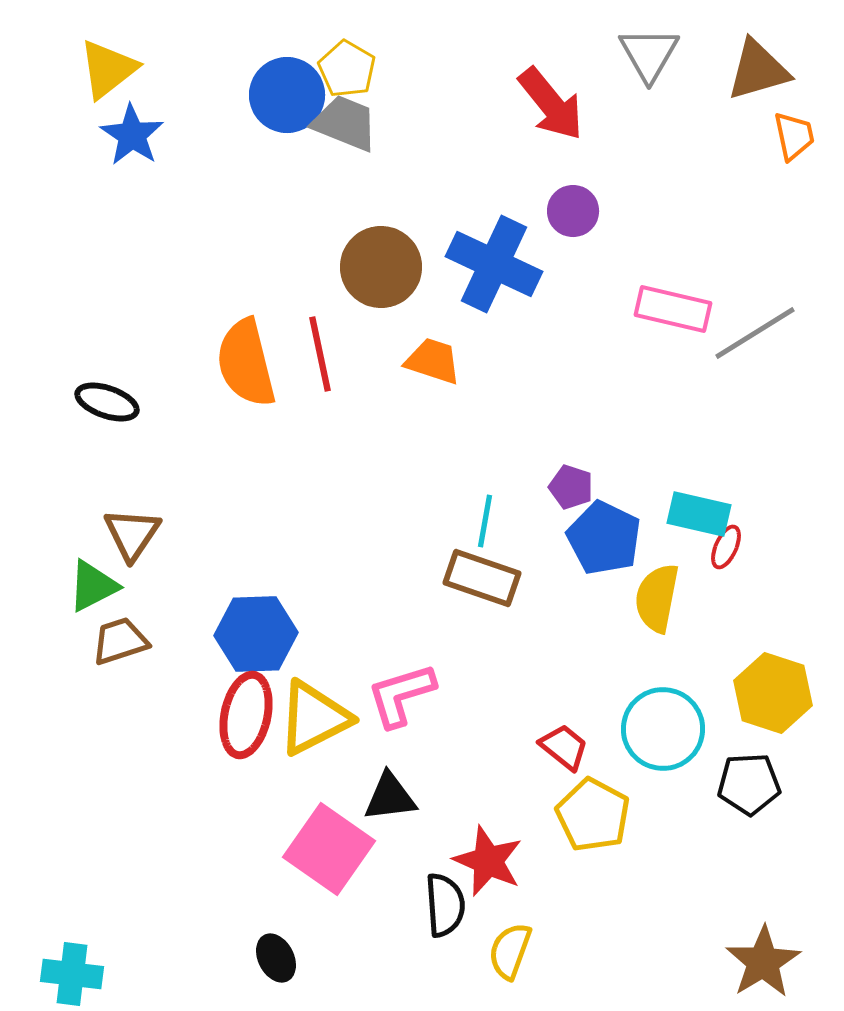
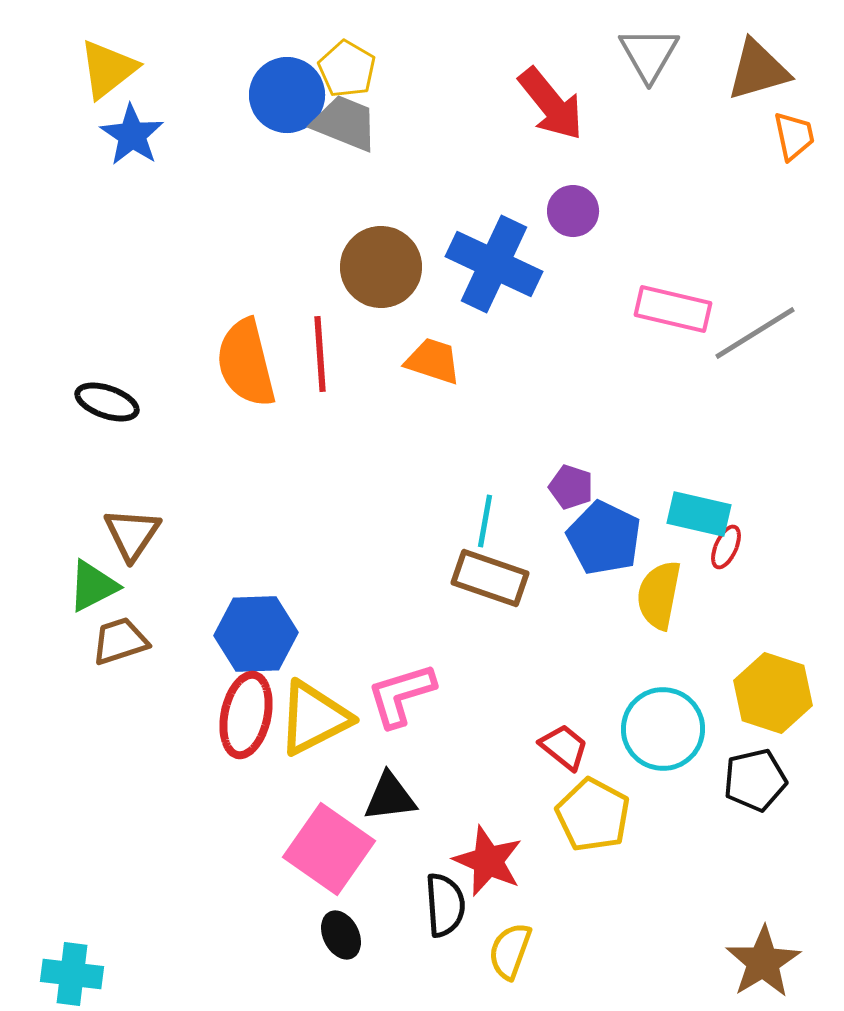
red line at (320, 354): rotated 8 degrees clockwise
brown rectangle at (482, 578): moved 8 px right
yellow semicircle at (657, 598): moved 2 px right, 3 px up
black pentagon at (749, 784): moved 6 px right, 4 px up; rotated 10 degrees counterclockwise
black ellipse at (276, 958): moved 65 px right, 23 px up
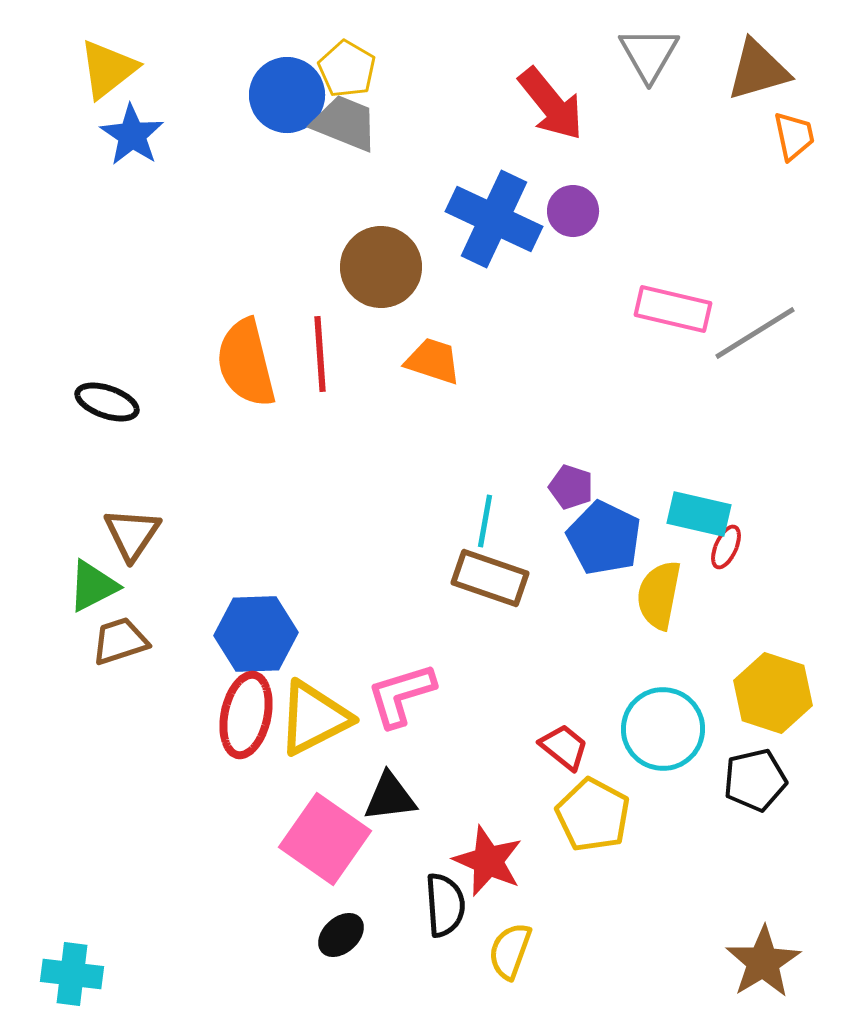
blue cross at (494, 264): moved 45 px up
pink square at (329, 849): moved 4 px left, 10 px up
black ellipse at (341, 935): rotated 75 degrees clockwise
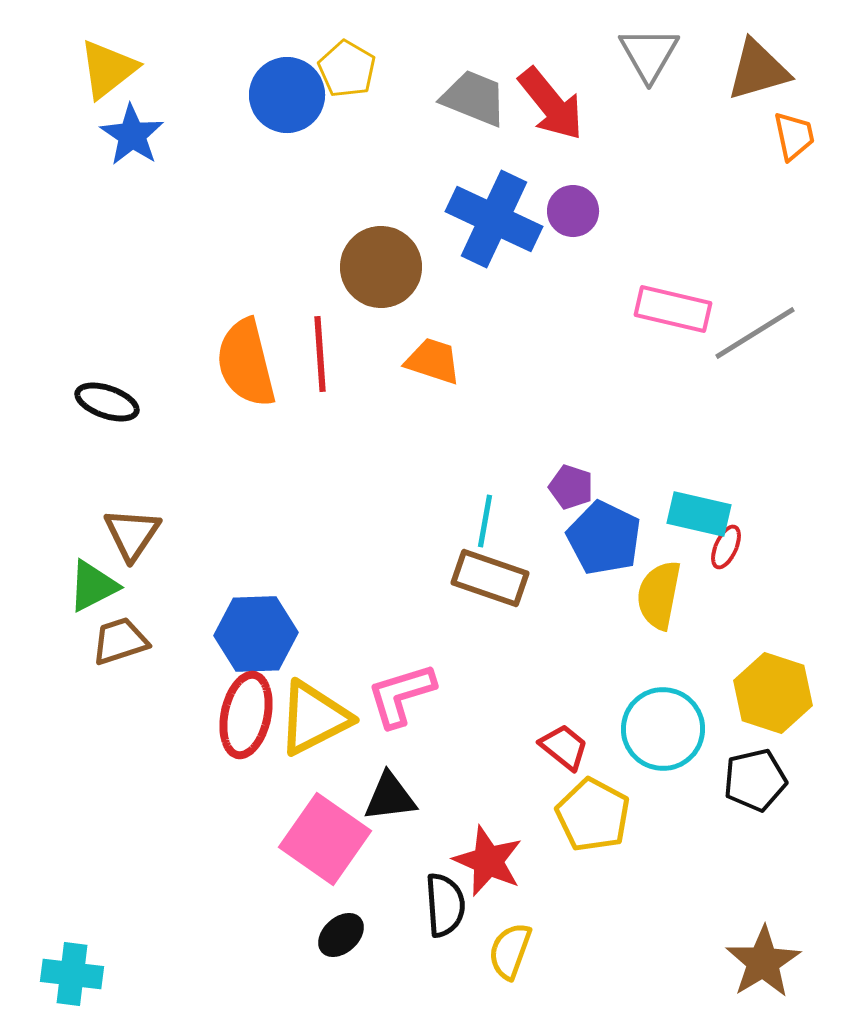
gray trapezoid at (345, 123): moved 129 px right, 25 px up
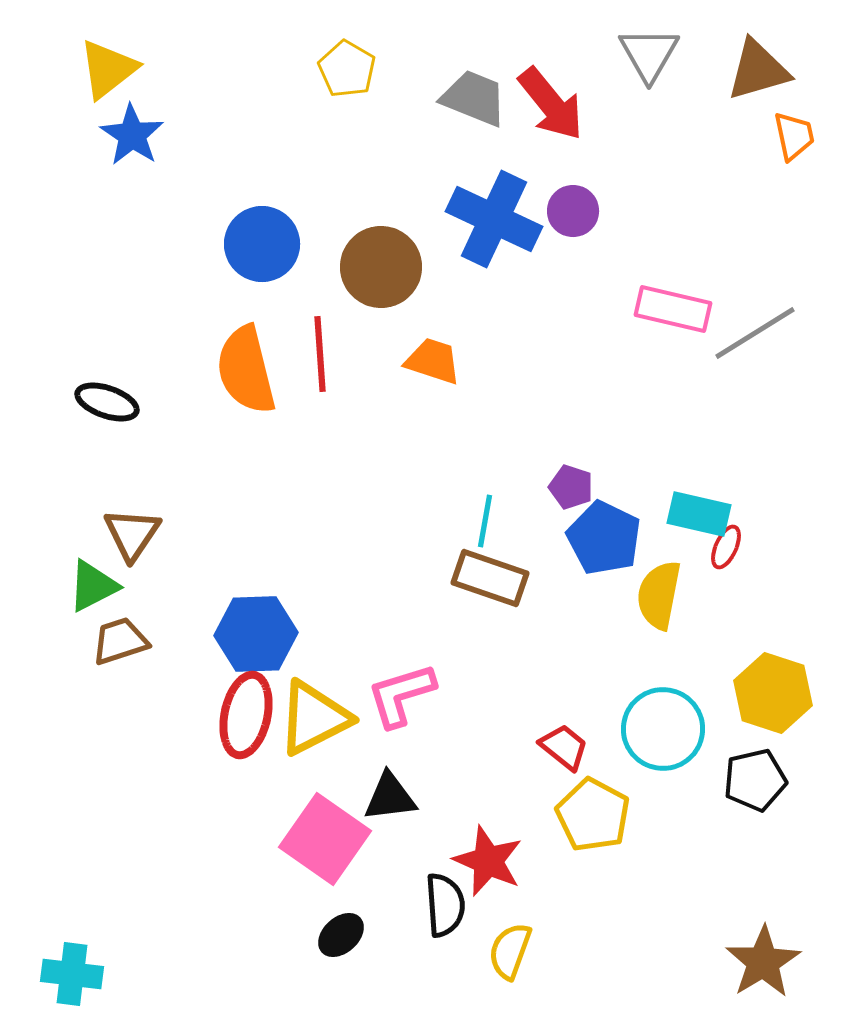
blue circle at (287, 95): moved 25 px left, 149 px down
orange semicircle at (246, 363): moved 7 px down
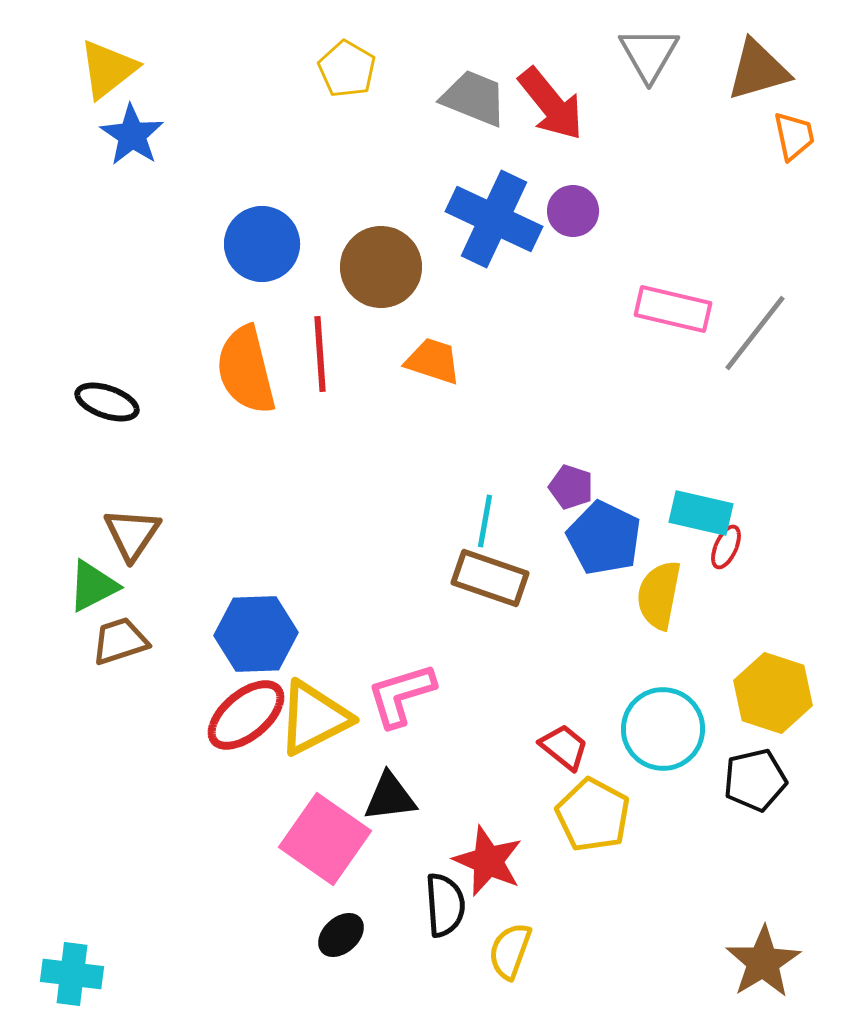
gray line at (755, 333): rotated 20 degrees counterclockwise
cyan rectangle at (699, 514): moved 2 px right, 1 px up
red ellipse at (246, 715): rotated 38 degrees clockwise
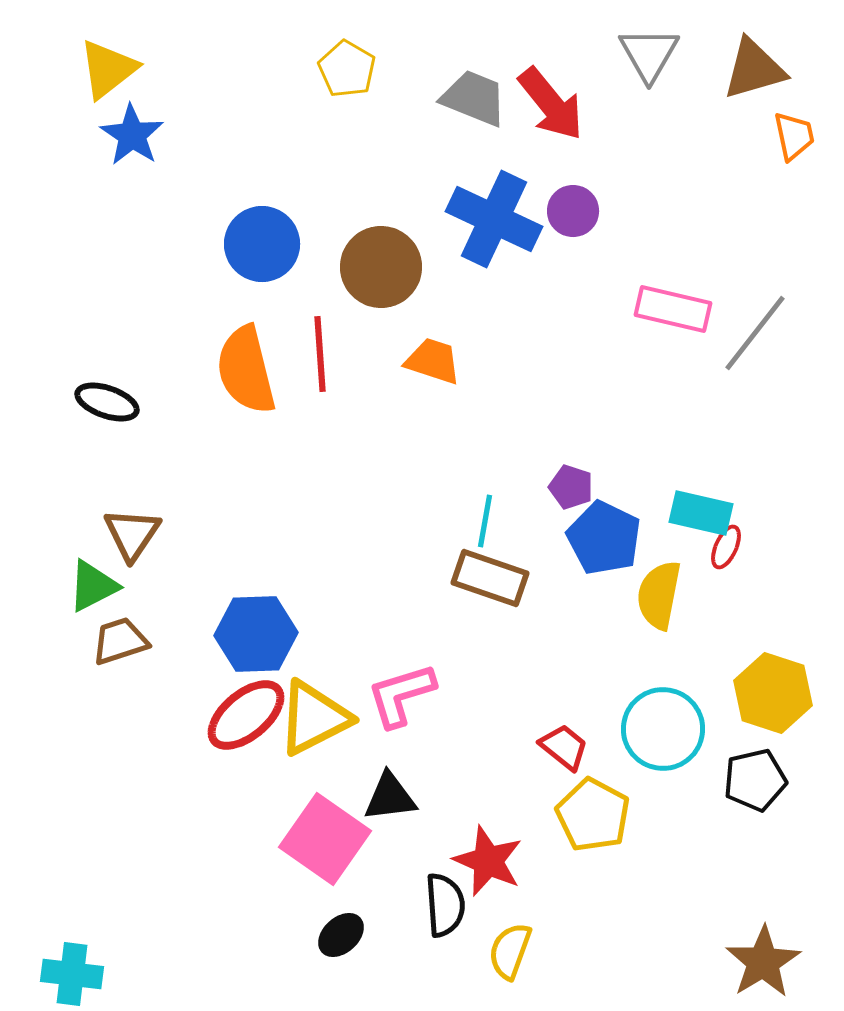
brown triangle at (758, 70): moved 4 px left, 1 px up
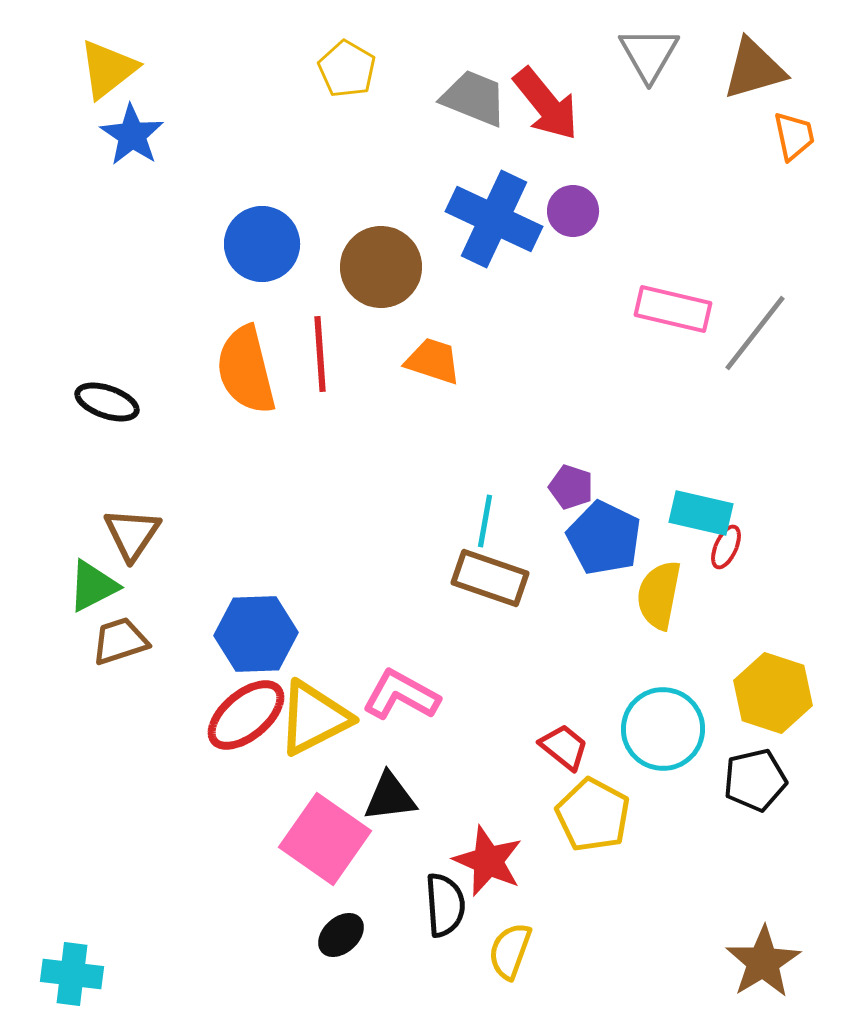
red arrow at (551, 104): moved 5 px left
pink L-shape at (401, 695): rotated 46 degrees clockwise
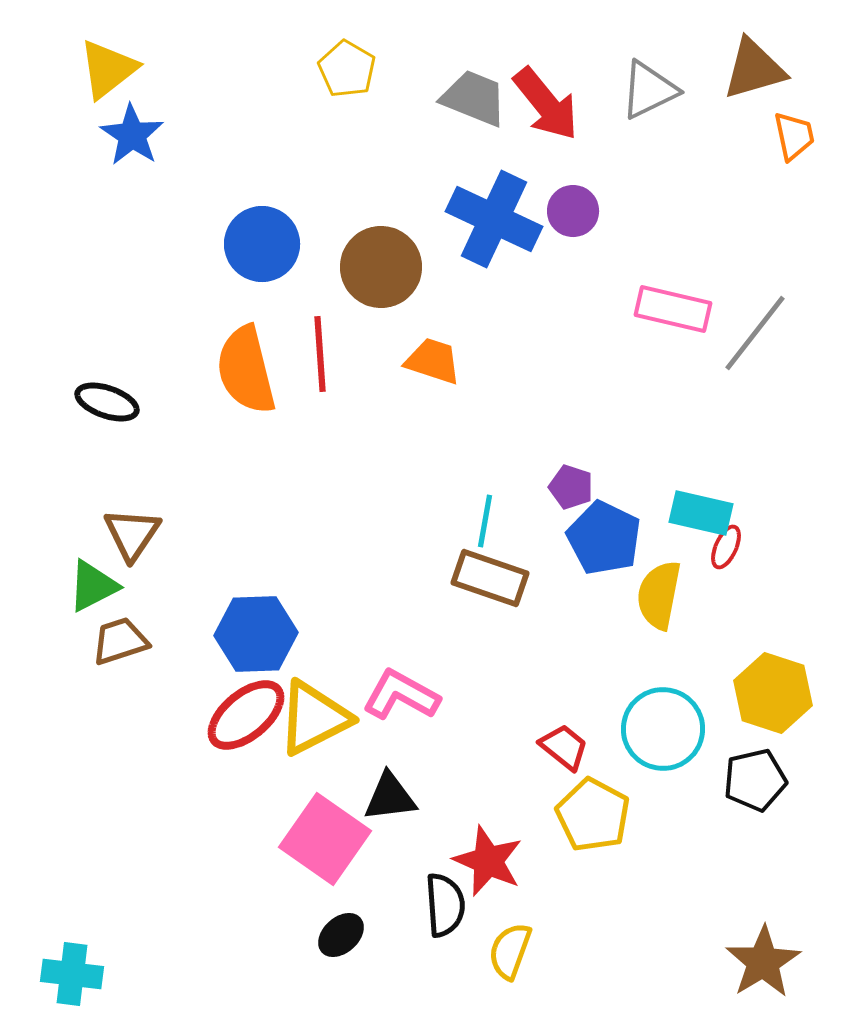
gray triangle at (649, 54): moved 36 px down; rotated 34 degrees clockwise
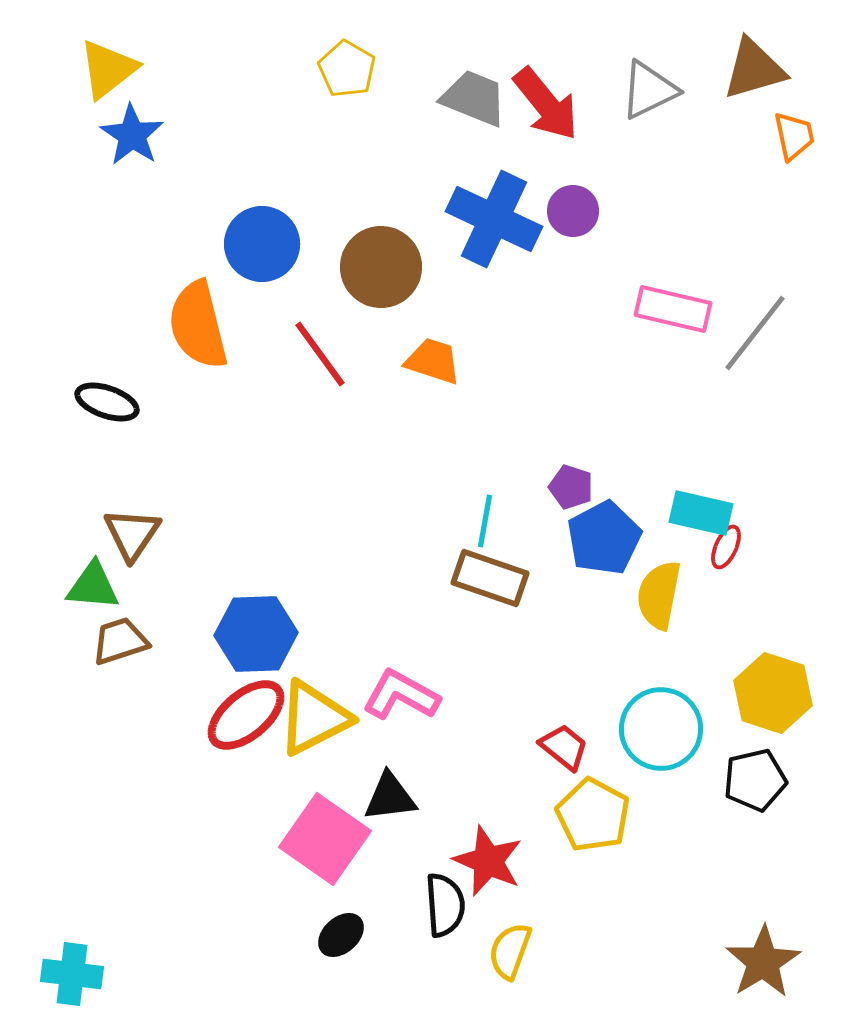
red line at (320, 354): rotated 32 degrees counterclockwise
orange semicircle at (246, 370): moved 48 px left, 45 px up
blue pentagon at (604, 538): rotated 18 degrees clockwise
green triangle at (93, 586): rotated 32 degrees clockwise
cyan circle at (663, 729): moved 2 px left
